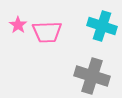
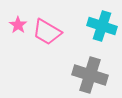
pink trapezoid: rotated 32 degrees clockwise
gray cross: moved 2 px left, 1 px up
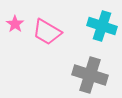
pink star: moved 3 px left, 1 px up
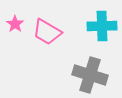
cyan cross: rotated 20 degrees counterclockwise
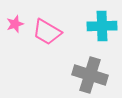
pink star: rotated 18 degrees clockwise
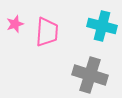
cyan cross: rotated 16 degrees clockwise
pink trapezoid: rotated 116 degrees counterclockwise
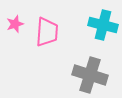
cyan cross: moved 1 px right, 1 px up
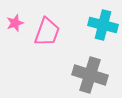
pink star: moved 1 px up
pink trapezoid: rotated 16 degrees clockwise
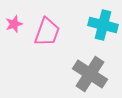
pink star: moved 1 px left, 1 px down
gray cross: moved 1 px up; rotated 16 degrees clockwise
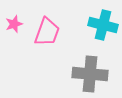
gray cross: rotated 28 degrees counterclockwise
